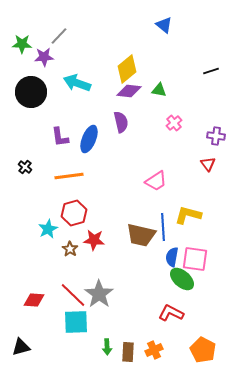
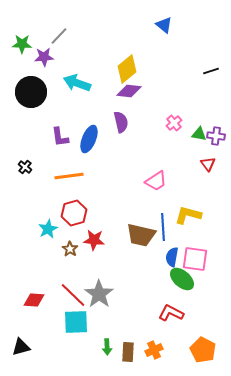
green triangle: moved 40 px right, 44 px down
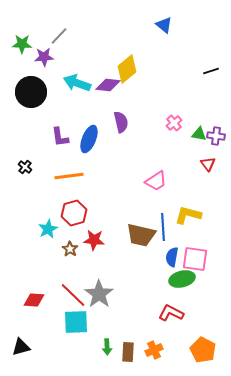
purple diamond: moved 21 px left, 6 px up
green ellipse: rotated 55 degrees counterclockwise
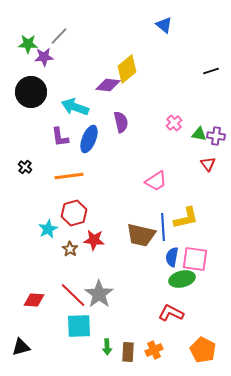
green star: moved 6 px right
cyan arrow: moved 2 px left, 24 px down
yellow L-shape: moved 2 px left, 3 px down; rotated 152 degrees clockwise
cyan square: moved 3 px right, 4 px down
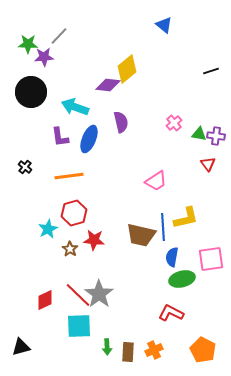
pink square: moved 16 px right; rotated 16 degrees counterclockwise
red line: moved 5 px right
red diamond: moved 11 px right; rotated 30 degrees counterclockwise
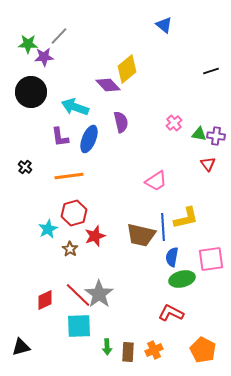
purple diamond: rotated 40 degrees clockwise
red star: moved 1 px right, 4 px up; rotated 25 degrees counterclockwise
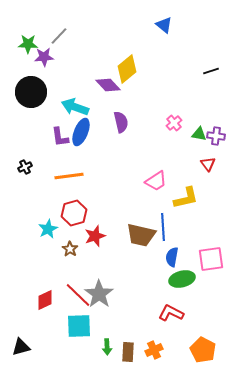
blue ellipse: moved 8 px left, 7 px up
black cross: rotated 24 degrees clockwise
yellow L-shape: moved 20 px up
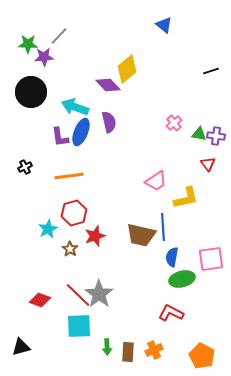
purple semicircle: moved 12 px left
red diamond: moved 5 px left; rotated 45 degrees clockwise
orange pentagon: moved 1 px left, 6 px down
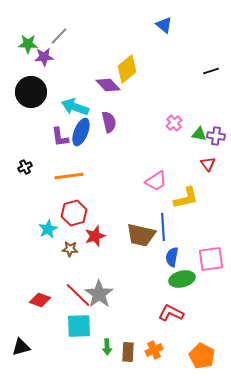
brown star: rotated 28 degrees counterclockwise
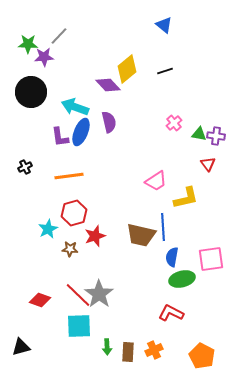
black line: moved 46 px left
